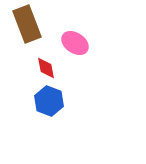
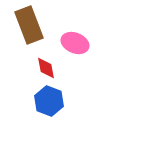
brown rectangle: moved 2 px right, 1 px down
pink ellipse: rotated 12 degrees counterclockwise
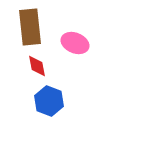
brown rectangle: moved 1 px right, 2 px down; rotated 15 degrees clockwise
red diamond: moved 9 px left, 2 px up
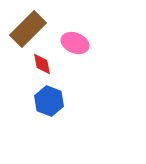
brown rectangle: moved 2 px left, 2 px down; rotated 51 degrees clockwise
red diamond: moved 5 px right, 2 px up
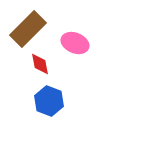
red diamond: moved 2 px left
